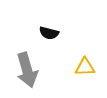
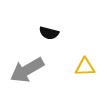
gray arrow: rotated 76 degrees clockwise
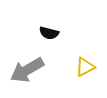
yellow triangle: rotated 25 degrees counterclockwise
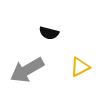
yellow triangle: moved 5 px left
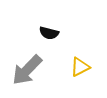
gray arrow: rotated 16 degrees counterclockwise
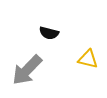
yellow triangle: moved 8 px right, 8 px up; rotated 40 degrees clockwise
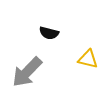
gray arrow: moved 2 px down
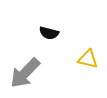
gray arrow: moved 2 px left, 1 px down
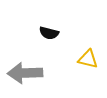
gray arrow: rotated 44 degrees clockwise
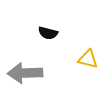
black semicircle: moved 1 px left
